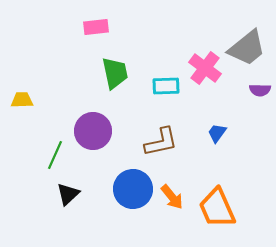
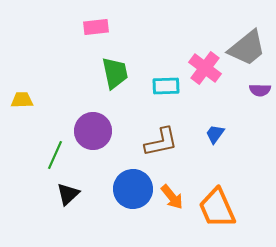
blue trapezoid: moved 2 px left, 1 px down
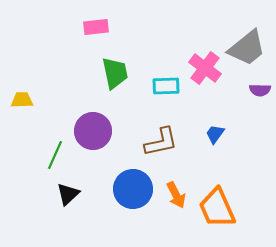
orange arrow: moved 4 px right, 2 px up; rotated 12 degrees clockwise
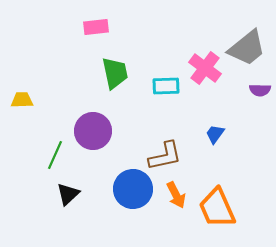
brown L-shape: moved 4 px right, 14 px down
